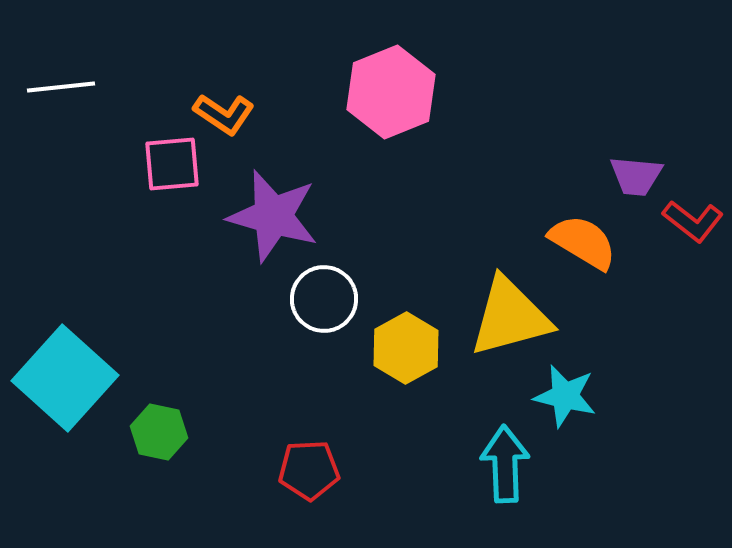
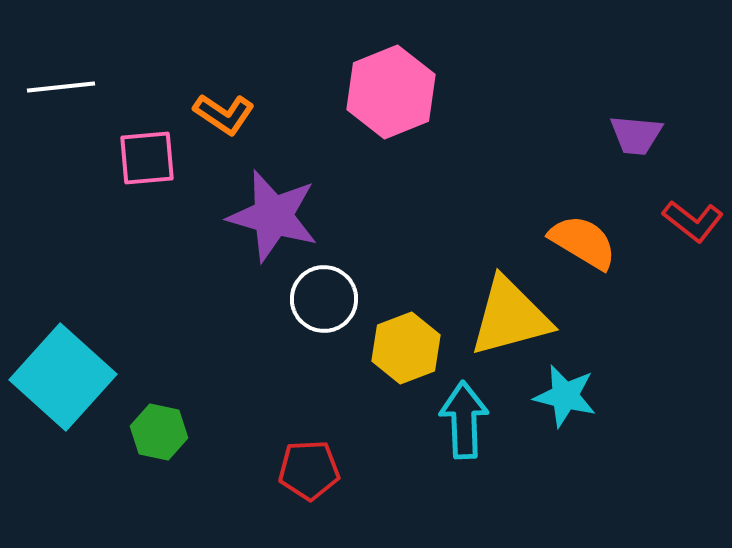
pink square: moved 25 px left, 6 px up
purple trapezoid: moved 41 px up
yellow hexagon: rotated 8 degrees clockwise
cyan square: moved 2 px left, 1 px up
cyan arrow: moved 41 px left, 44 px up
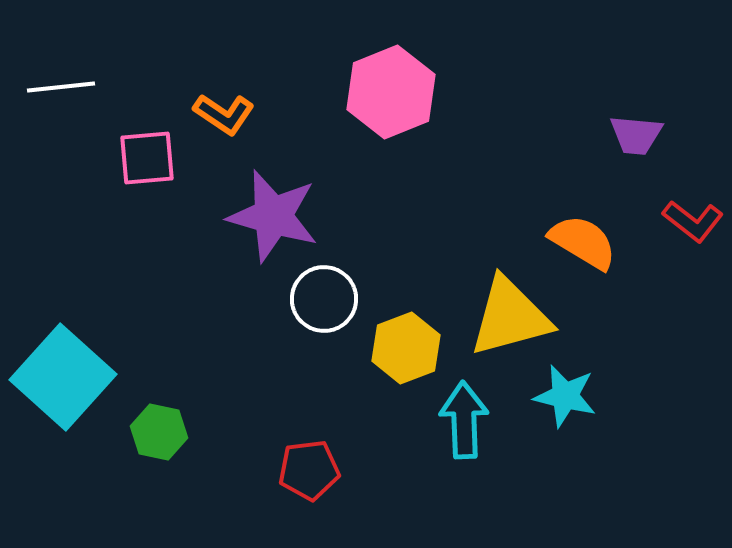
red pentagon: rotated 4 degrees counterclockwise
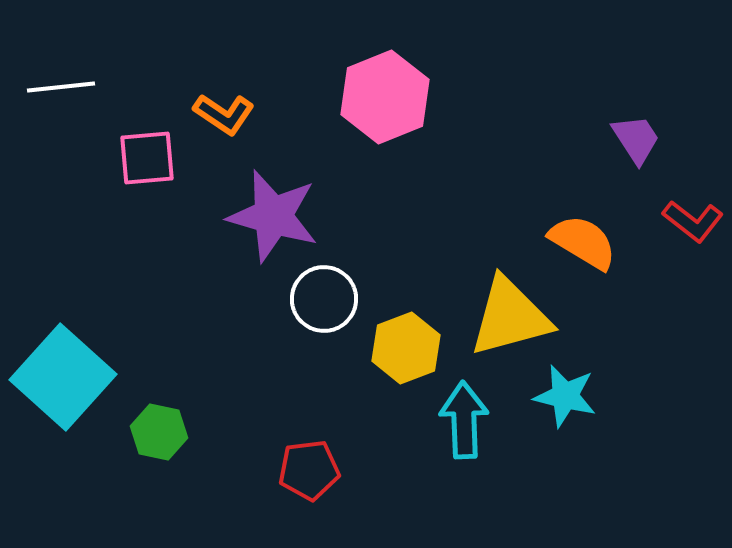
pink hexagon: moved 6 px left, 5 px down
purple trapezoid: moved 4 px down; rotated 128 degrees counterclockwise
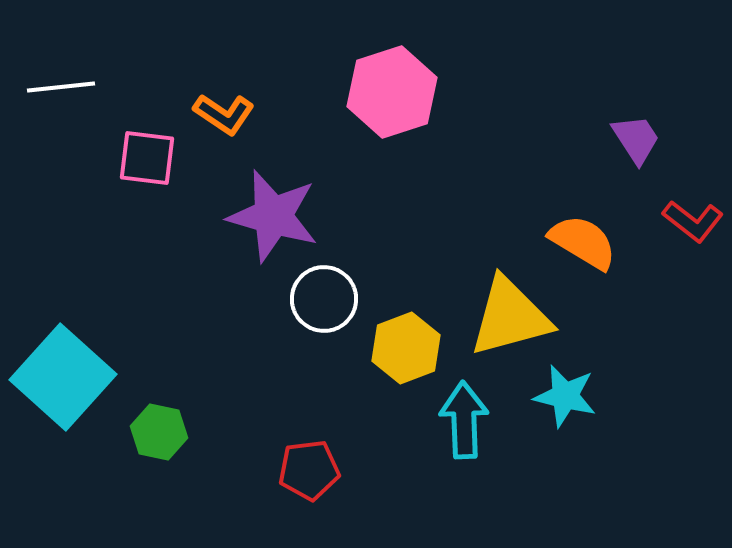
pink hexagon: moved 7 px right, 5 px up; rotated 4 degrees clockwise
pink square: rotated 12 degrees clockwise
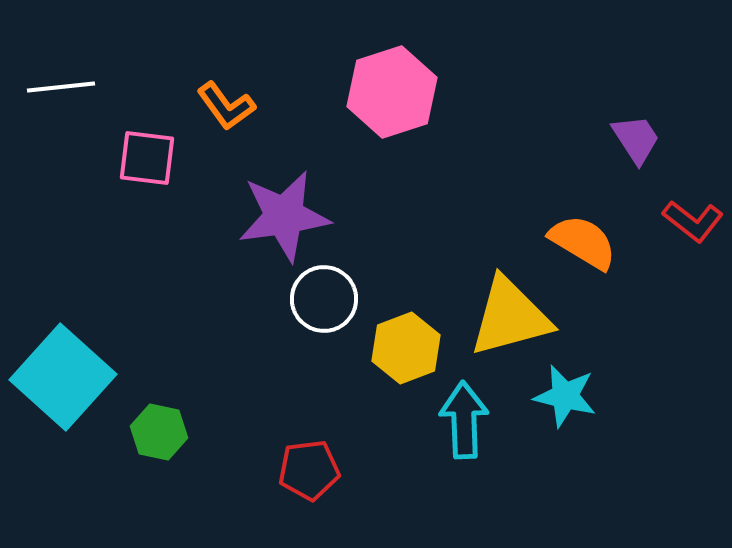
orange L-shape: moved 2 px right, 8 px up; rotated 20 degrees clockwise
purple star: moved 11 px right; rotated 24 degrees counterclockwise
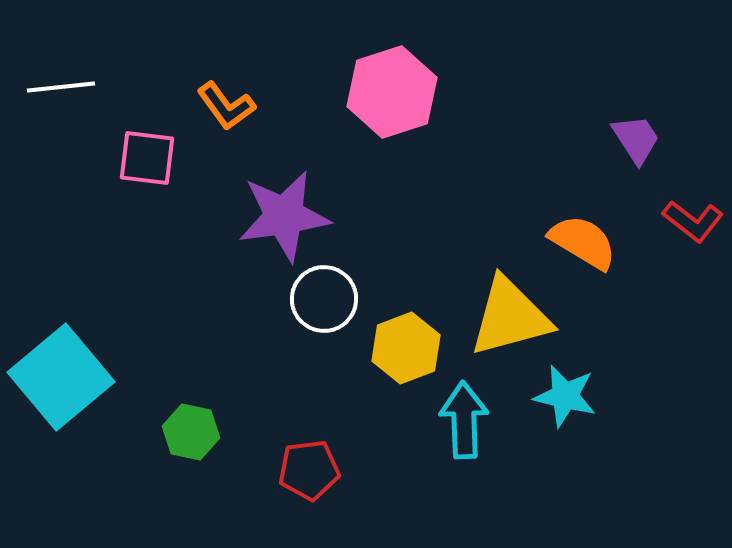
cyan square: moved 2 px left; rotated 8 degrees clockwise
green hexagon: moved 32 px right
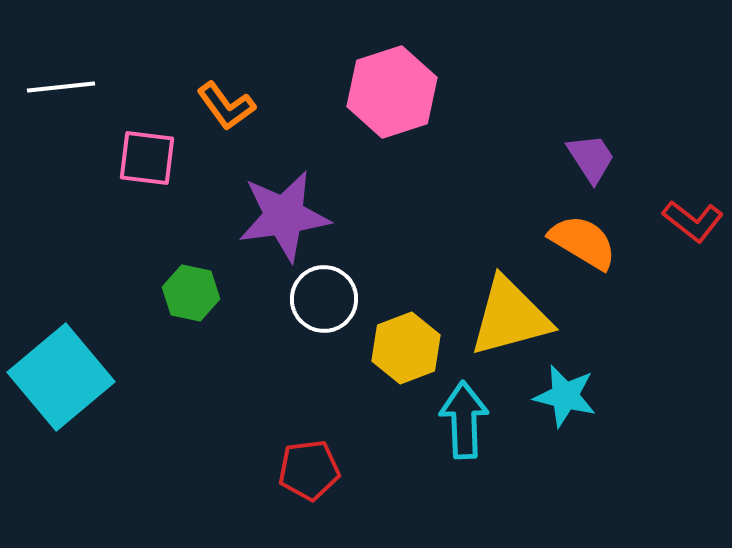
purple trapezoid: moved 45 px left, 19 px down
green hexagon: moved 139 px up
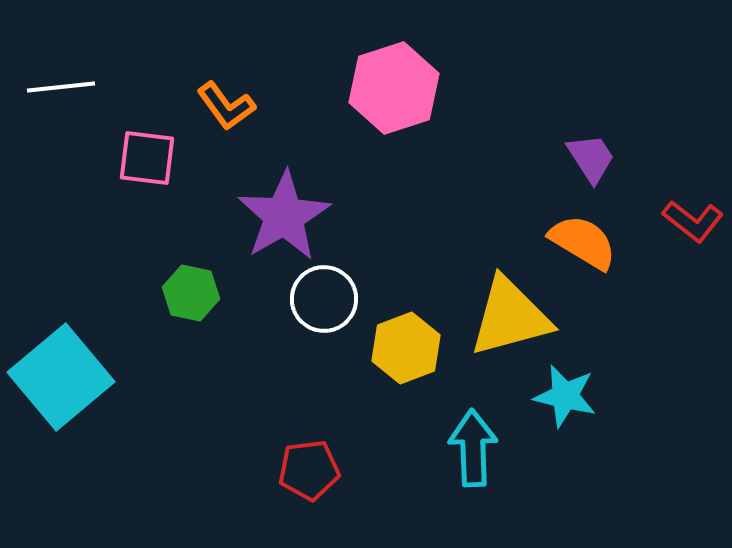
pink hexagon: moved 2 px right, 4 px up
purple star: rotated 22 degrees counterclockwise
cyan arrow: moved 9 px right, 28 px down
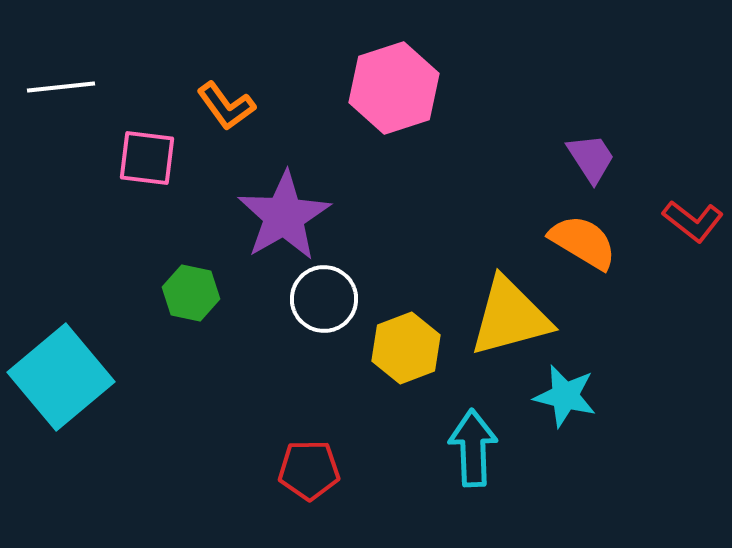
red pentagon: rotated 6 degrees clockwise
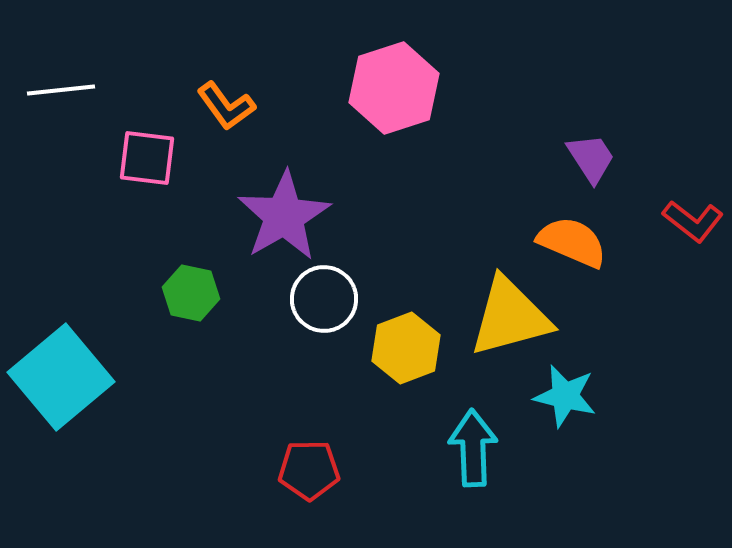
white line: moved 3 px down
orange semicircle: moved 11 px left; rotated 8 degrees counterclockwise
